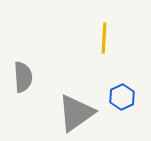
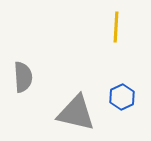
yellow line: moved 12 px right, 11 px up
gray triangle: rotated 48 degrees clockwise
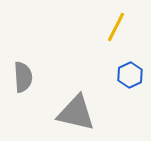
yellow line: rotated 24 degrees clockwise
blue hexagon: moved 8 px right, 22 px up
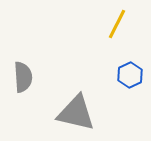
yellow line: moved 1 px right, 3 px up
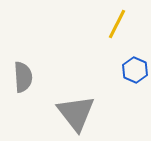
blue hexagon: moved 5 px right, 5 px up; rotated 10 degrees counterclockwise
gray triangle: rotated 39 degrees clockwise
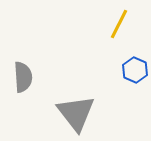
yellow line: moved 2 px right
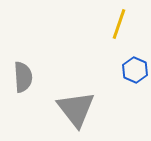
yellow line: rotated 8 degrees counterclockwise
gray triangle: moved 4 px up
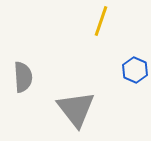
yellow line: moved 18 px left, 3 px up
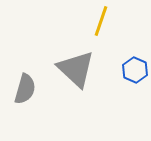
gray semicircle: moved 2 px right, 12 px down; rotated 20 degrees clockwise
gray triangle: moved 40 px up; rotated 9 degrees counterclockwise
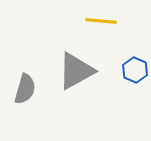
yellow line: rotated 76 degrees clockwise
gray triangle: moved 2 px down; rotated 48 degrees clockwise
